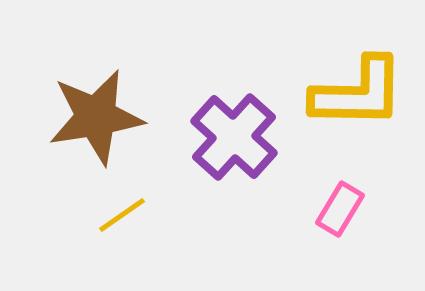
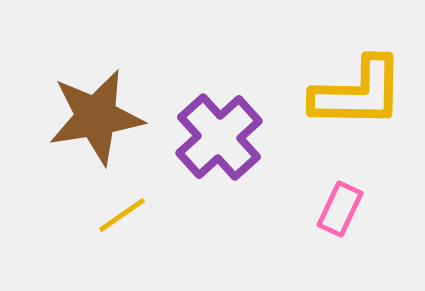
purple cross: moved 15 px left; rotated 6 degrees clockwise
pink rectangle: rotated 6 degrees counterclockwise
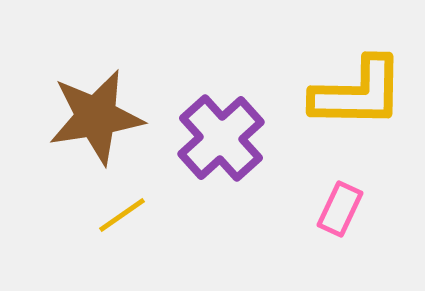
purple cross: moved 2 px right, 1 px down
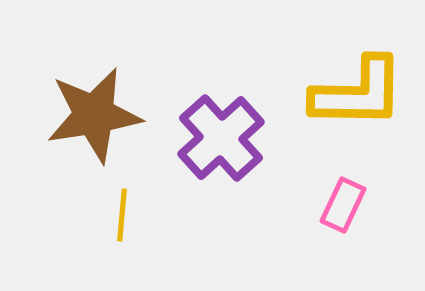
brown star: moved 2 px left, 2 px up
pink rectangle: moved 3 px right, 4 px up
yellow line: rotated 50 degrees counterclockwise
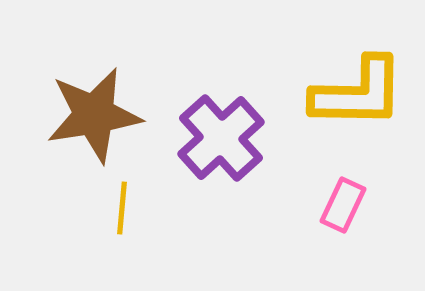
yellow line: moved 7 px up
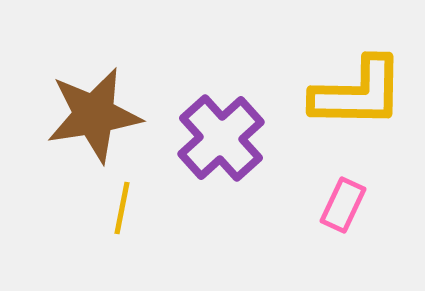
yellow line: rotated 6 degrees clockwise
